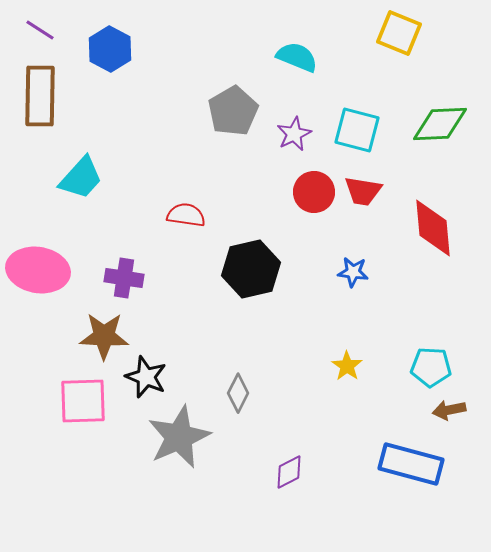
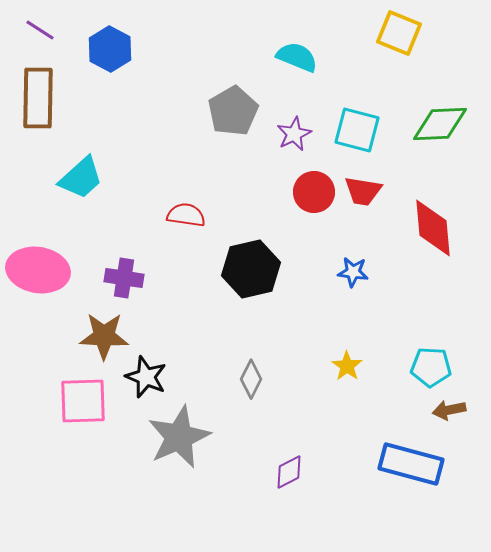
brown rectangle: moved 2 px left, 2 px down
cyan trapezoid: rotated 6 degrees clockwise
gray diamond: moved 13 px right, 14 px up
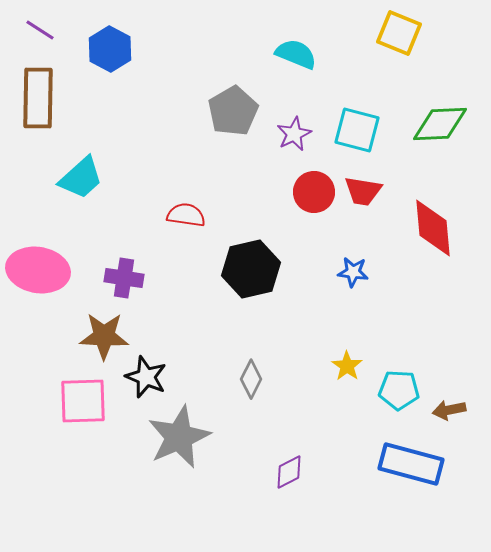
cyan semicircle: moved 1 px left, 3 px up
cyan pentagon: moved 32 px left, 23 px down
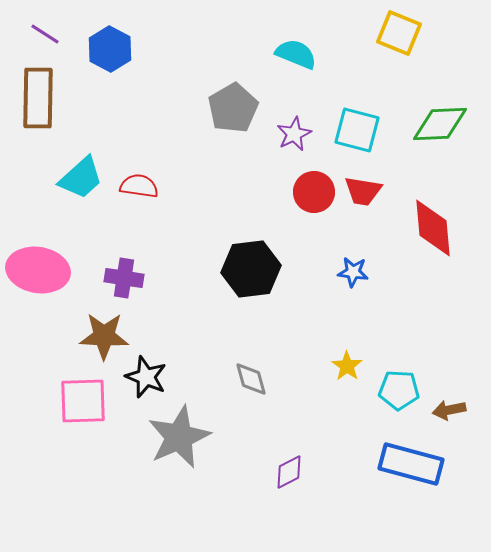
purple line: moved 5 px right, 4 px down
gray pentagon: moved 3 px up
red semicircle: moved 47 px left, 29 px up
black hexagon: rotated 6 degrees clockwise
gray diamond: rotated 42 degrees counterclockwise
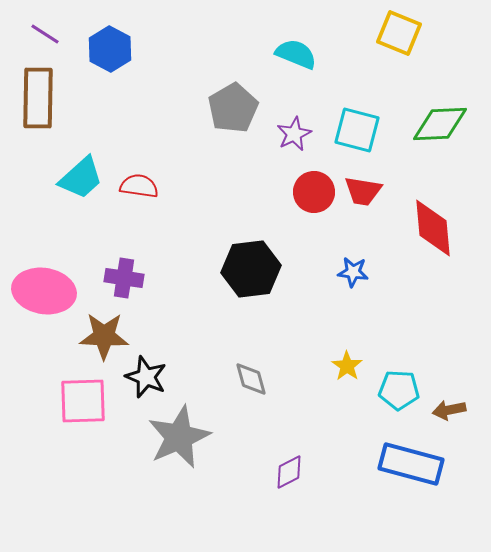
pink ellipse: moved 6 px right, 21 px down
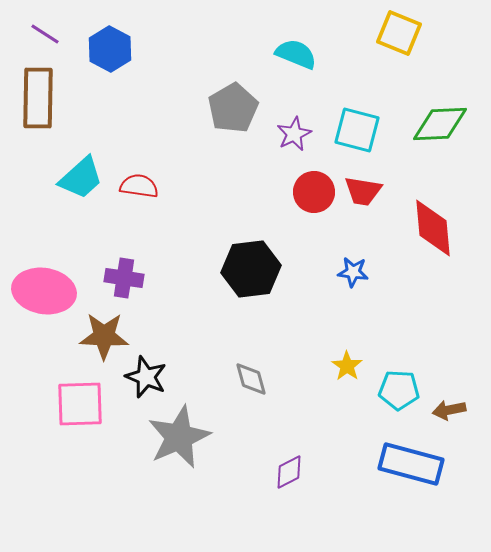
pink square: moved 3 px left, 3 px down
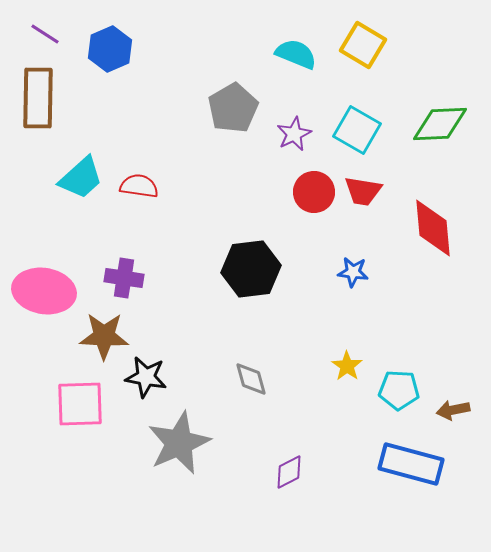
yellow square: moved 36 px left, 12 px down; rotated 9 degrees clockwise
blue hexagon: rotated 9 degrees clockwise
cyan square: rotated 15 degrees clockwise
black star: rotated 12 degrees counterclockwise
brown arrow: moved 4 px right
gray star: moved 6 px down
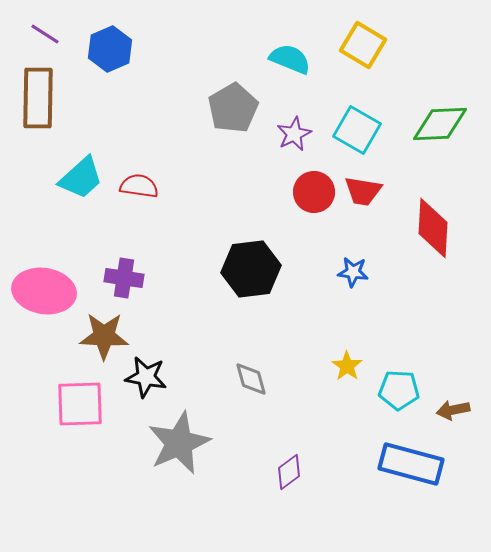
cyan semicircle: moved 6 px left, 5 px down
red diamond: rotated 8 degrees clockwise
purple diamond: rotated 9 degrees counterclockwise
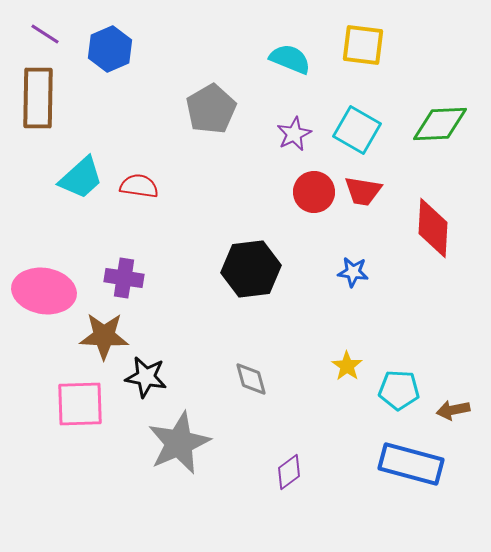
yellow square: rotated 24 degrees counterclockwise
gray pentagon: moved 22 px left, 1 px down
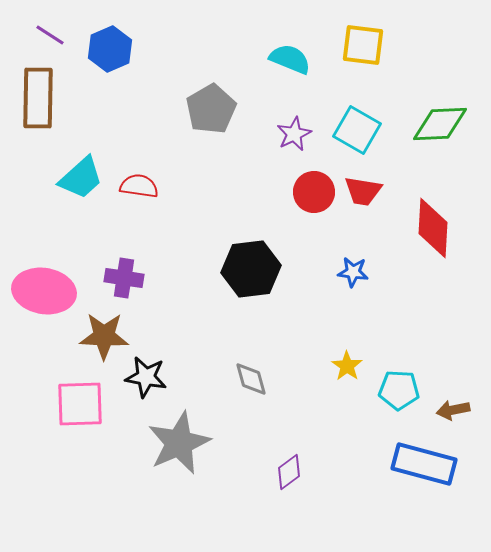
purple line: moved 5 px right, 1 px down
blue rectangle: moved 13 px right
